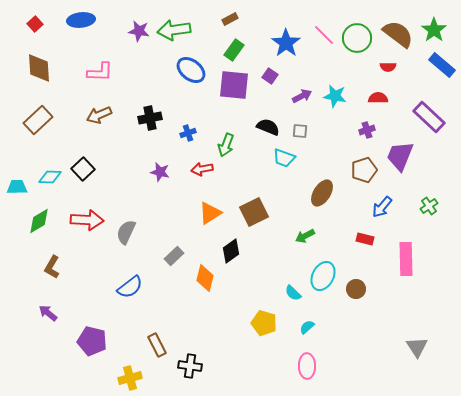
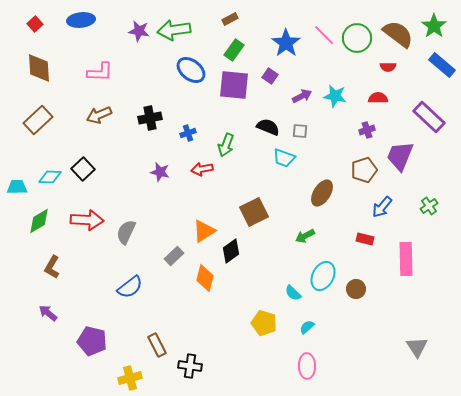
green star at (434, 30): moved 4 px up
orange triangle at (210, 213): moved 6 px left, 18 px down
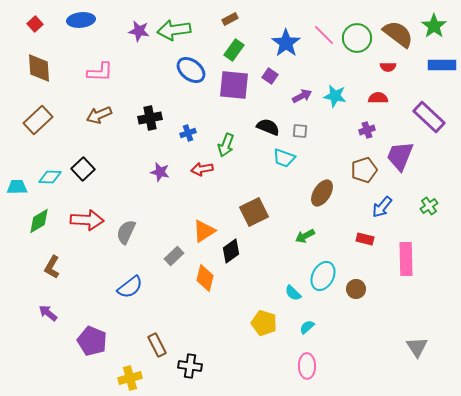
blue rectangle at (442, 65): rotated 40 degrees counterclockwise
purple pentagon at (92, 341): rotated 8 degrees clockwise
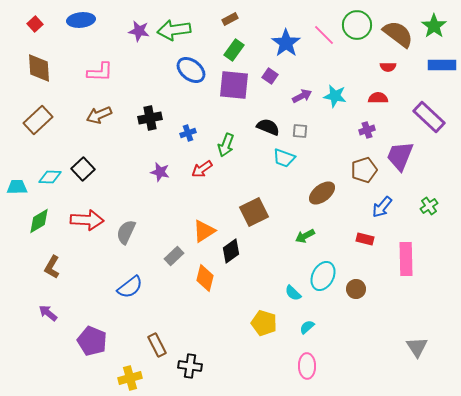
green circle at (357, 38): moved 13 px up
red arrow at (202, 169): rotated 25 degrees counterclockwise
brown ellipse at (322, 193): rotated 20 degrees clockwise
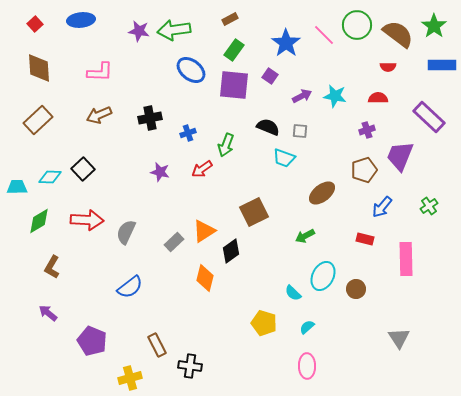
gray rectangle at (174, 256): moved 14 px up
gray triangle at (417, 347): moved 18 px left, 9 px up
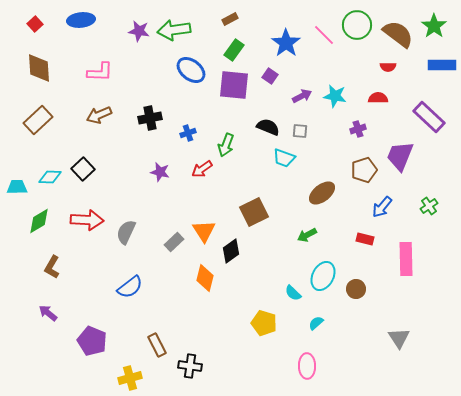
purple cross at (367, 130): moved 9 px left, 1 px up
orange triangle at (204, 231): rotated 30 degrees counterclockwise
green arrow at (305, 236): moved 2 px right, 1 px up
cyan semicircle at (307, 327): moved 9 px right, 4 px up
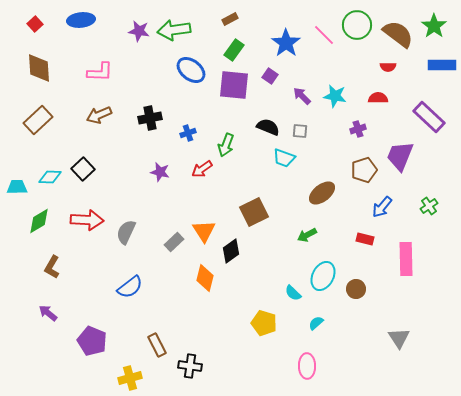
purple arrow at (302, 96): rotated 108 degrees counterclockwise
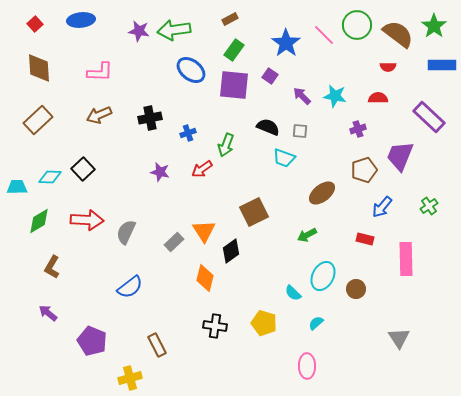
black cross at (190, 366): moved 25 px right, 40 px up
